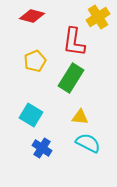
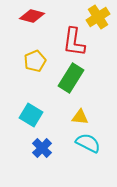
blue cross: rotated 12 degrees clockwise
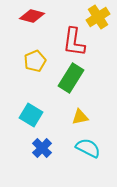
yellow triangle: rotated 18 degrees counterclockwise
cyan semicircle: moved 5 px down
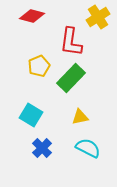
red L-shape: moved 3 px left
yellow pentagon: moved 4 px right, 5 px down
green rectangle: rotated 12 degrees clockwise
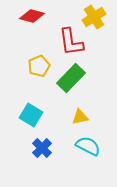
yellow cross: moved 4 px left
red L-shape: rotated 16 degrees counterclockwise
cyan semicircle: moved 2 px up
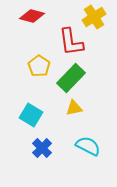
yellow pentagon: rotated 15 degrees counterclockwise
yellow triangle: moved 6 px left, 9 px up
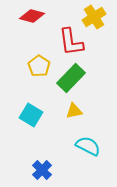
yellow triangle: moved 3 px down
blue cross: moved 22 px down
